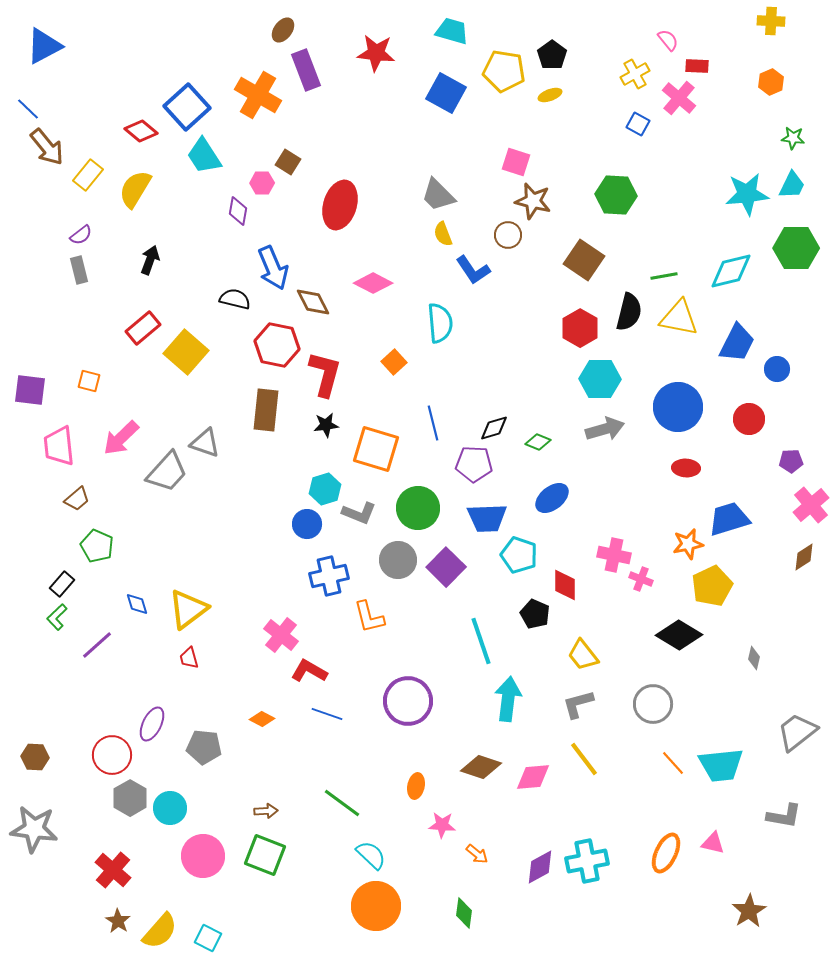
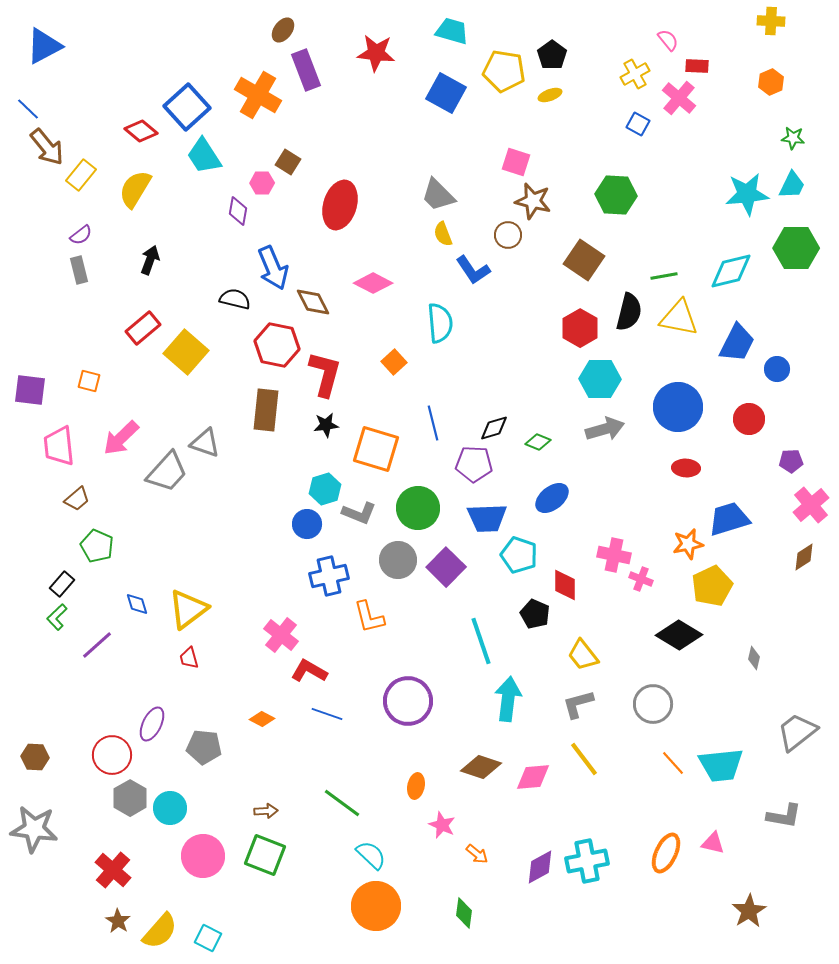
yellow rectangle at (88, 175): moved 7 px left
pink star at (442, 825): rotated 20 degrees clockwise
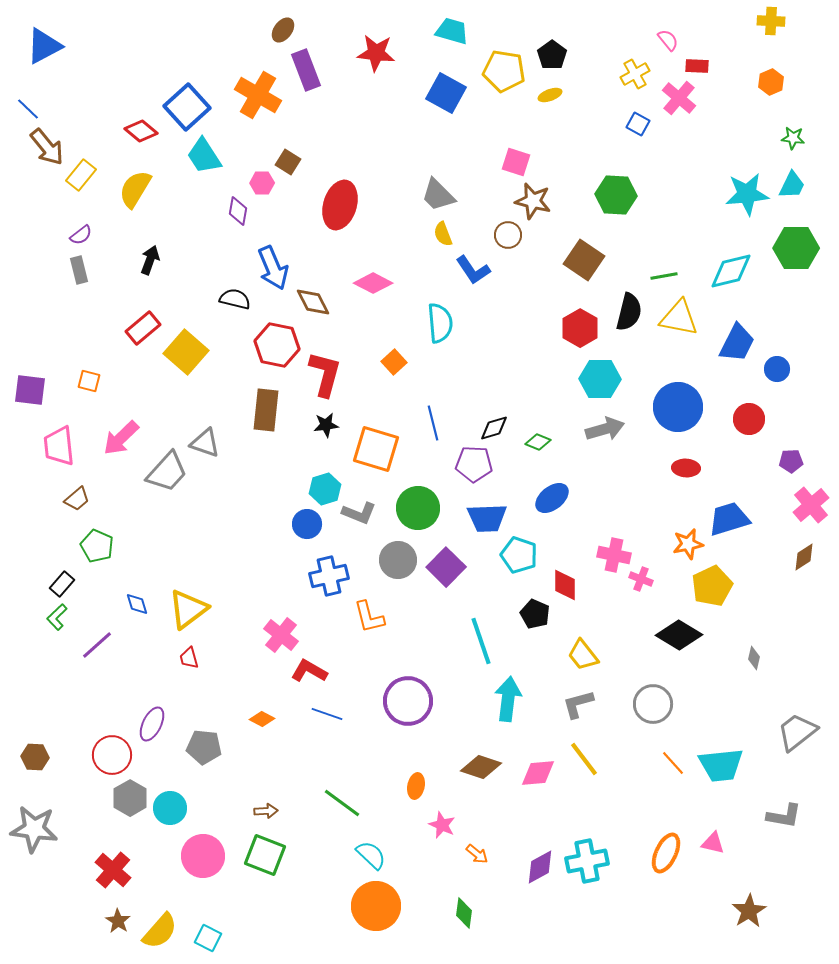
pink diamond at (533, 777): moved 5 px right, 4 px up
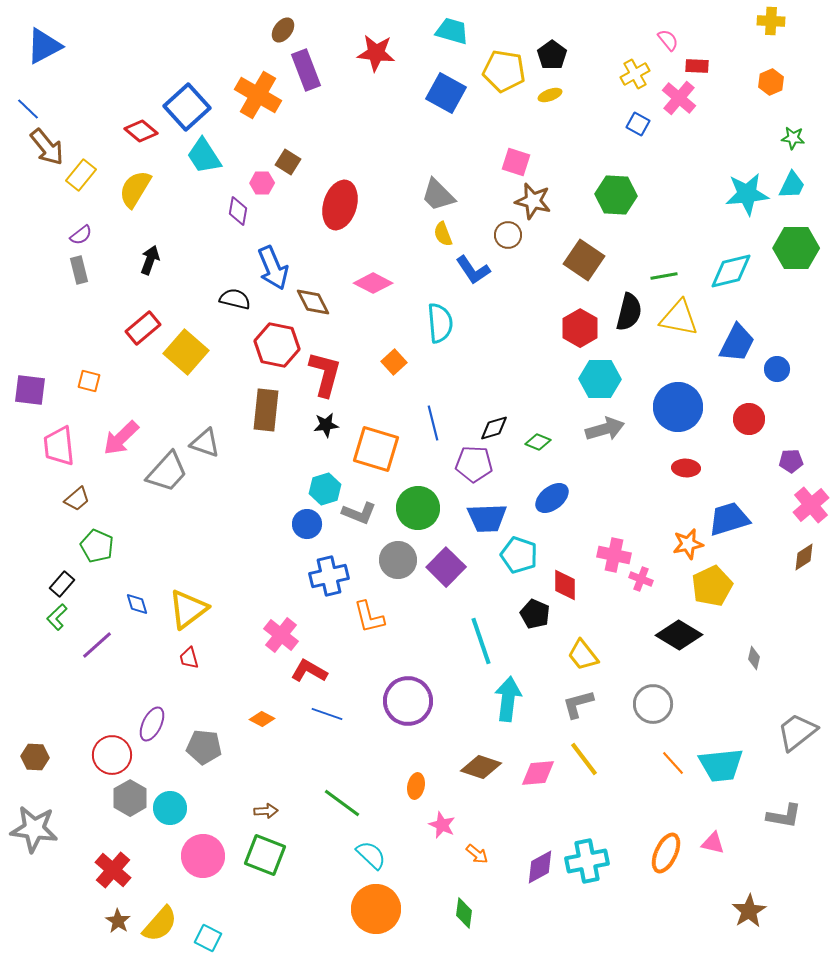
orange circle at (376, 906): moved 3 px down
yellow semicircle at (160, 931): moved 7 px up
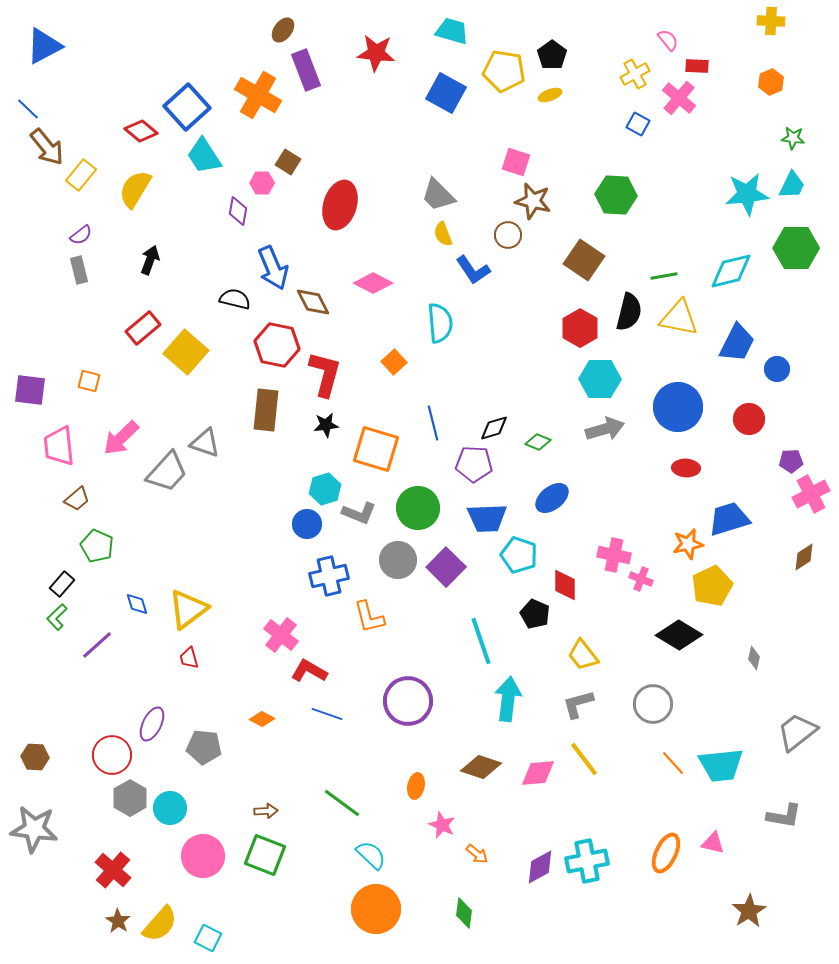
pink cross at (811, 505): moved 11 px up; rotated 12 degrees clockwise
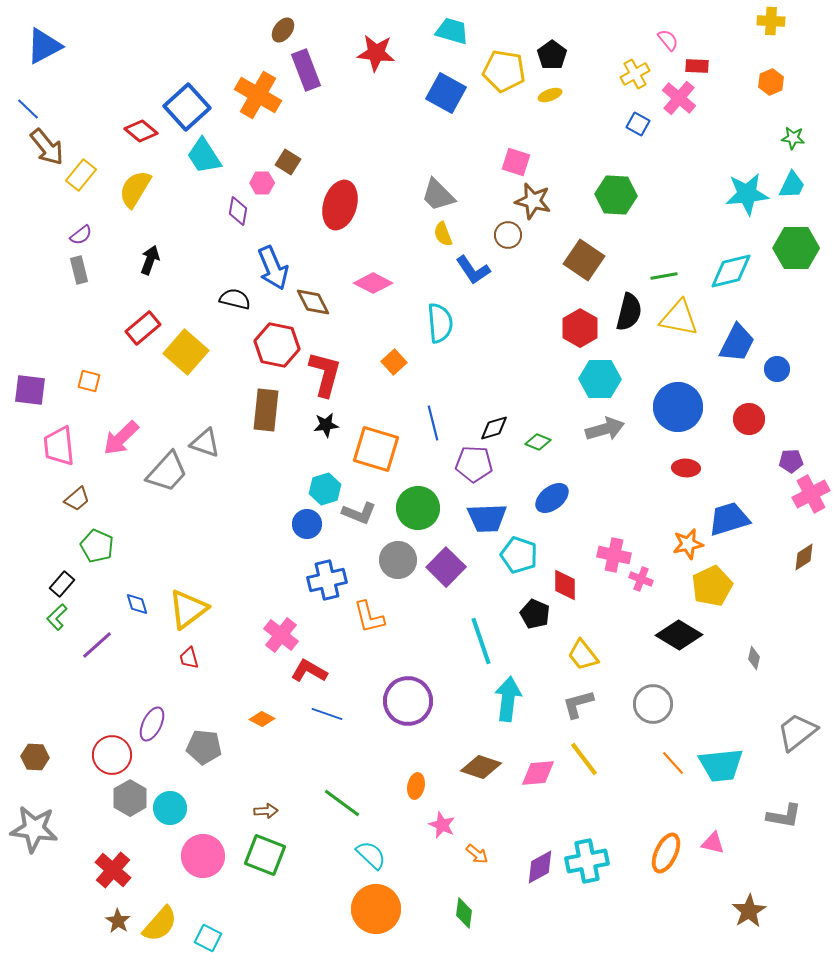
blue cross at (329, 576): moved 2 px left, 4 px down
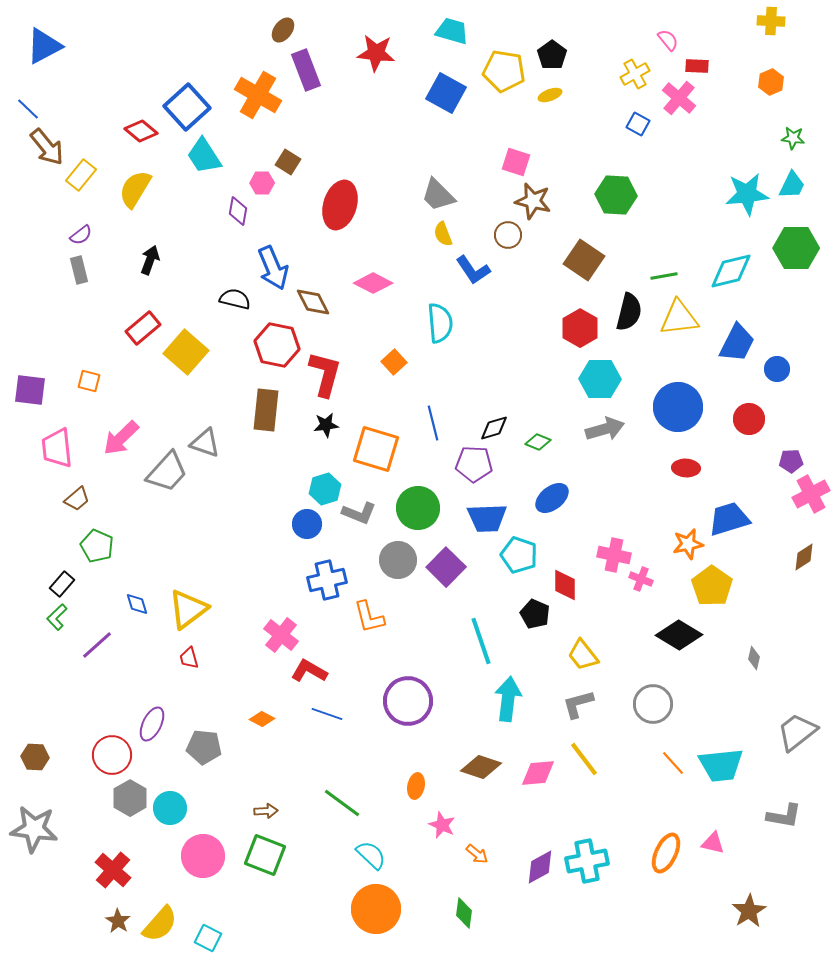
yellow triangle at (679, 318): rotated 18 degrees counterclockwise
pink trapezoid at (59, 446): moved 2 px left, 2 px down
yellow pentagon at (712, 586): rotated 12 degrees counterclockwise
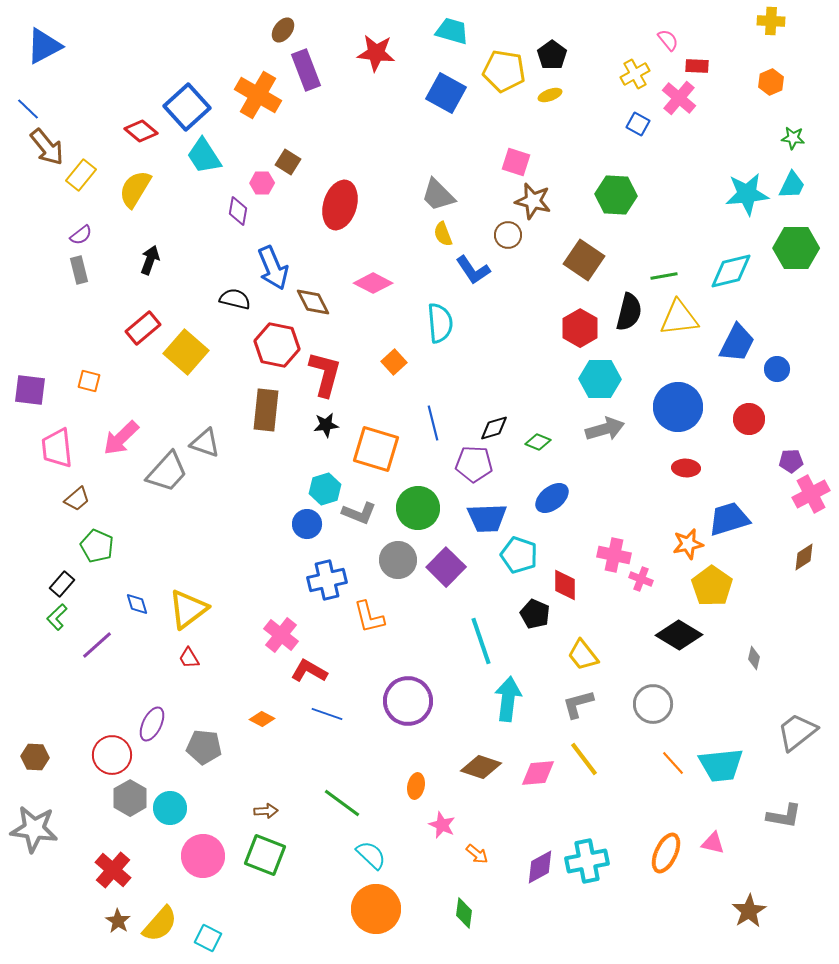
red trapezoid at (189, 658): rotated 15 degrees counterclockwise
